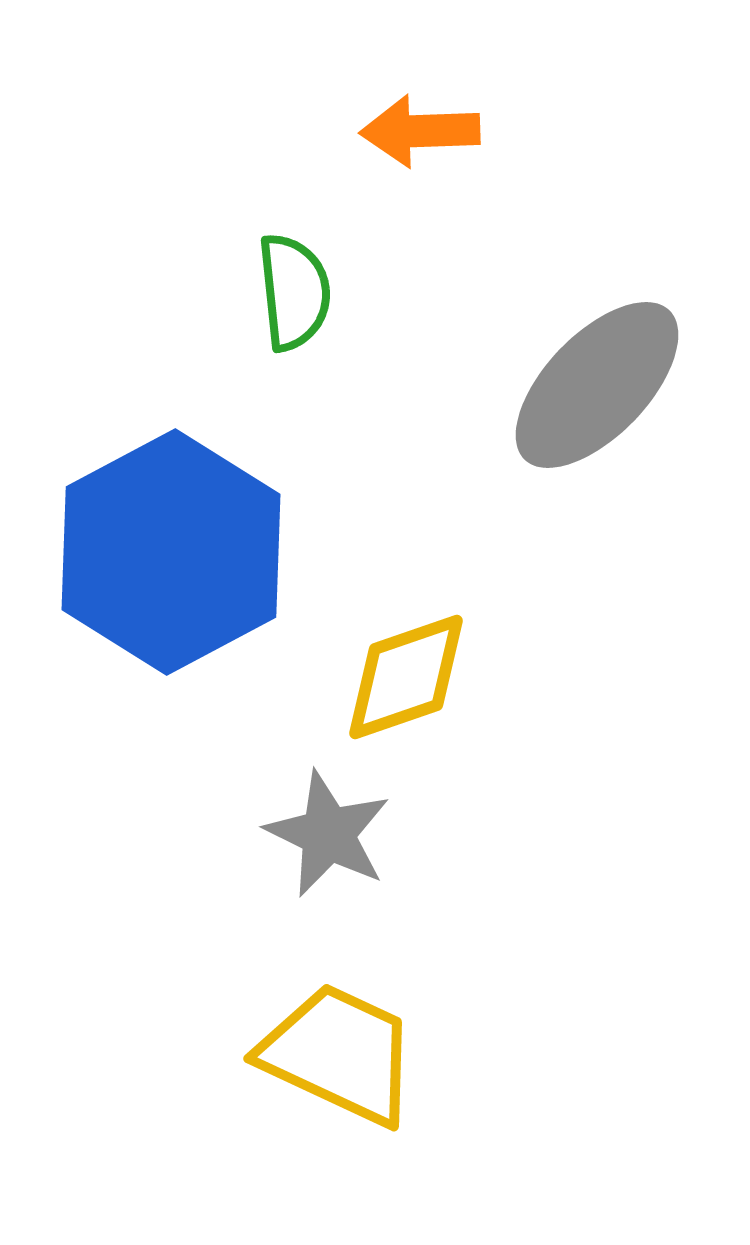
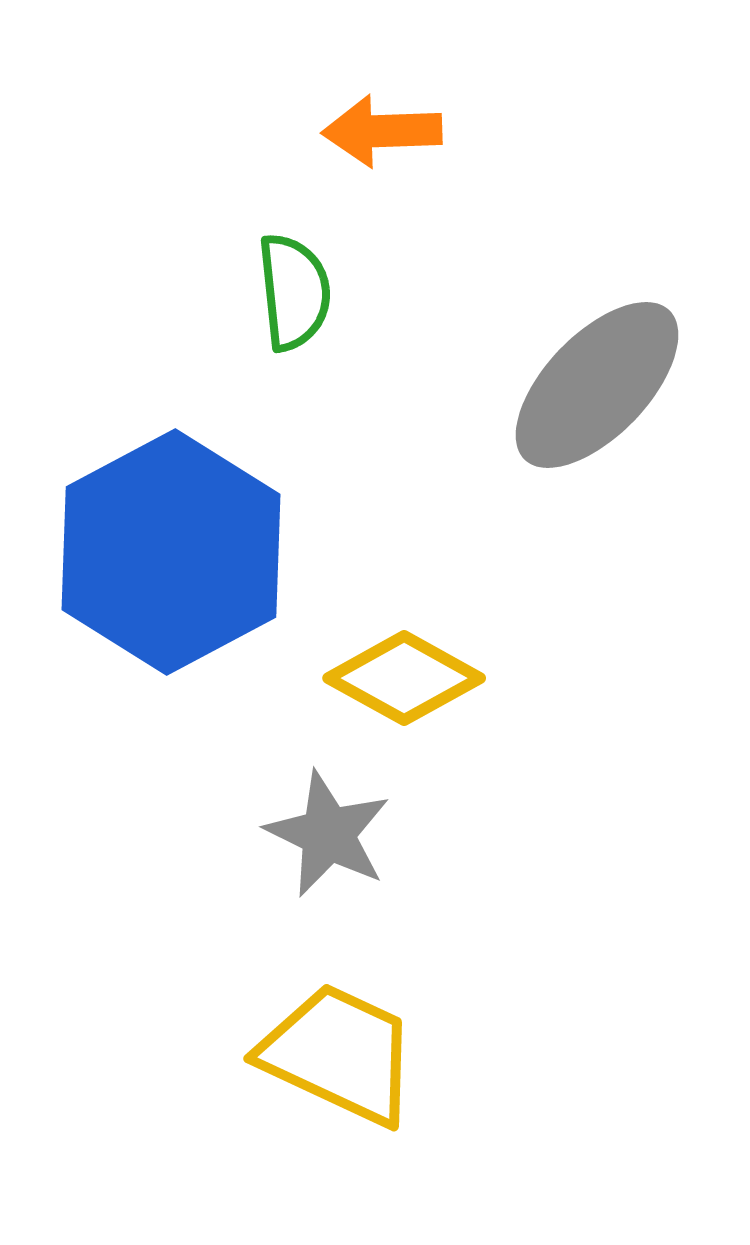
orange arrow: moved 38 px left
yellow diamond: moved 2 px left, 1 px down; rotated 48 degrees clockwise
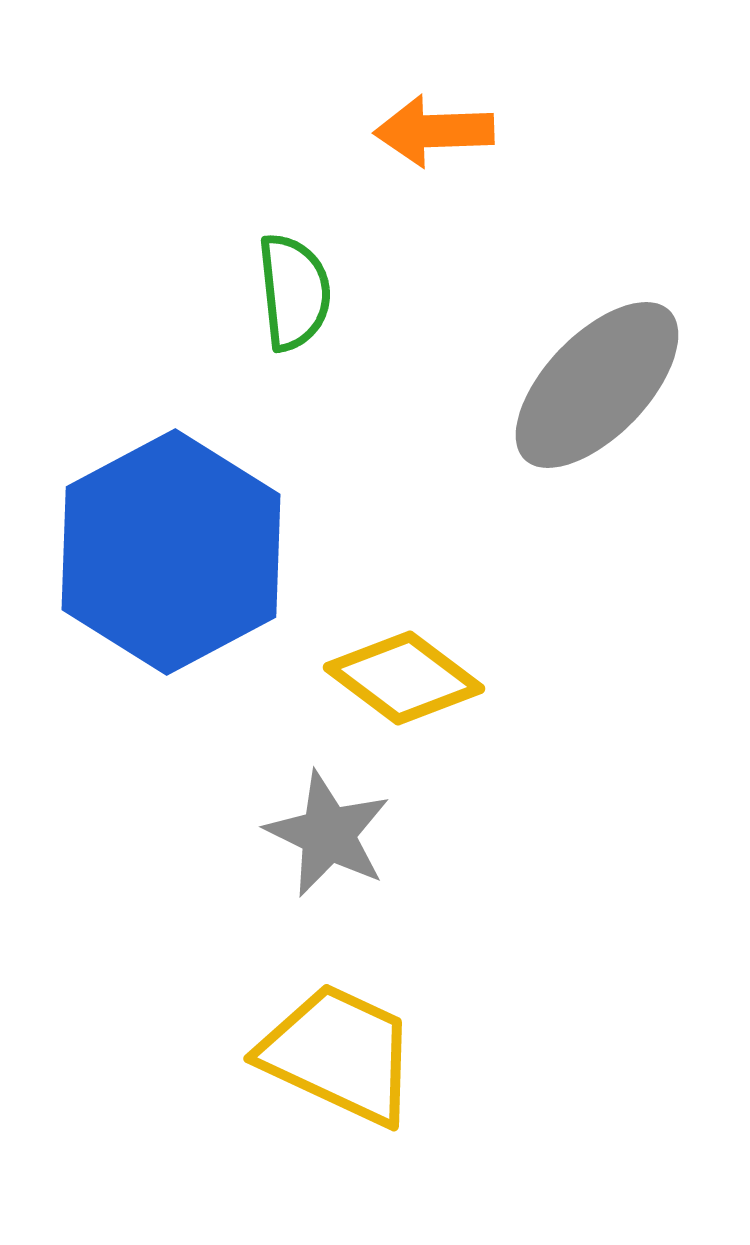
orange arrow: moved 52 px right
yellow diamond: rotated 8 degrees clockwise
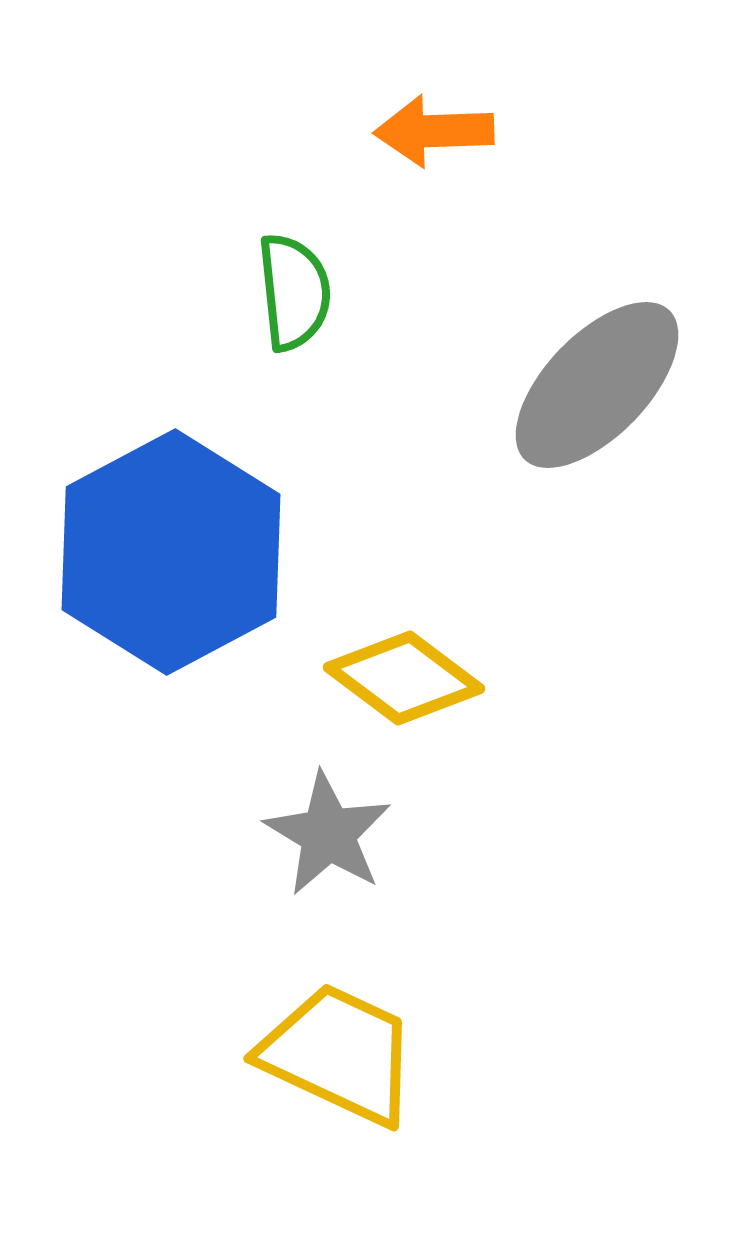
gray star: rotated 5 degrees clockwise
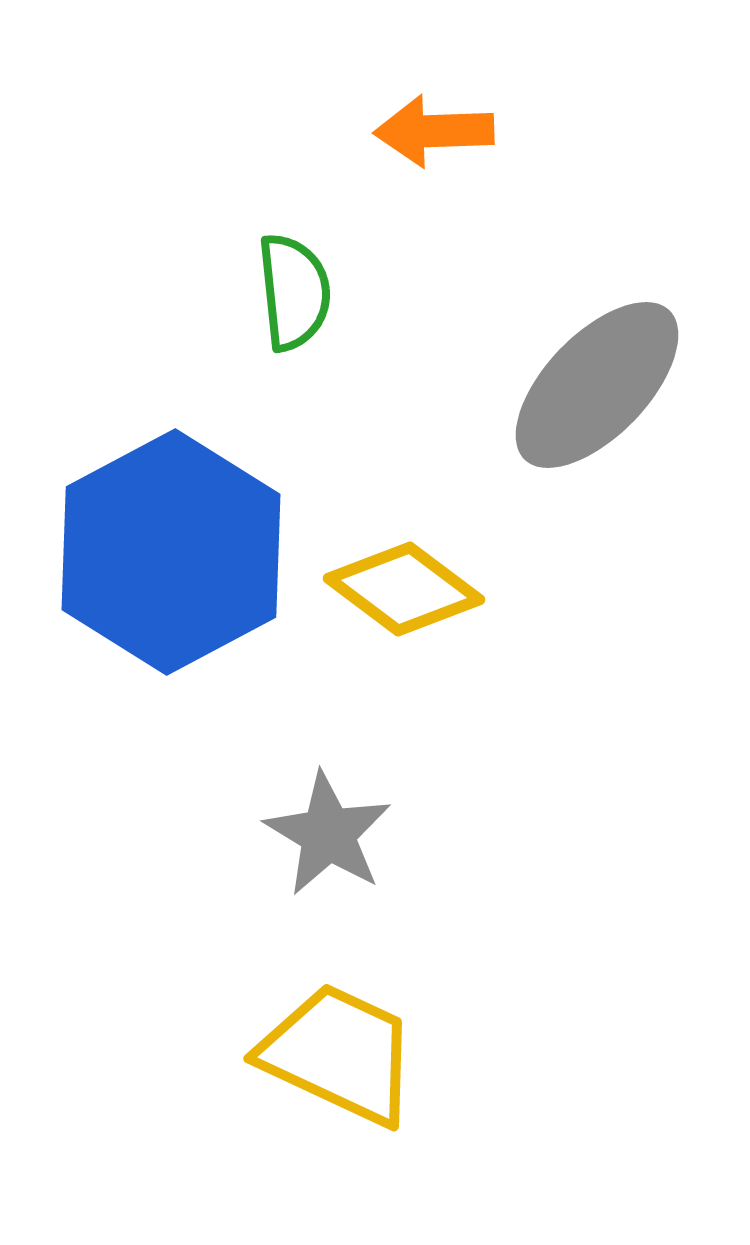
yellow diamond: moved 89 px up
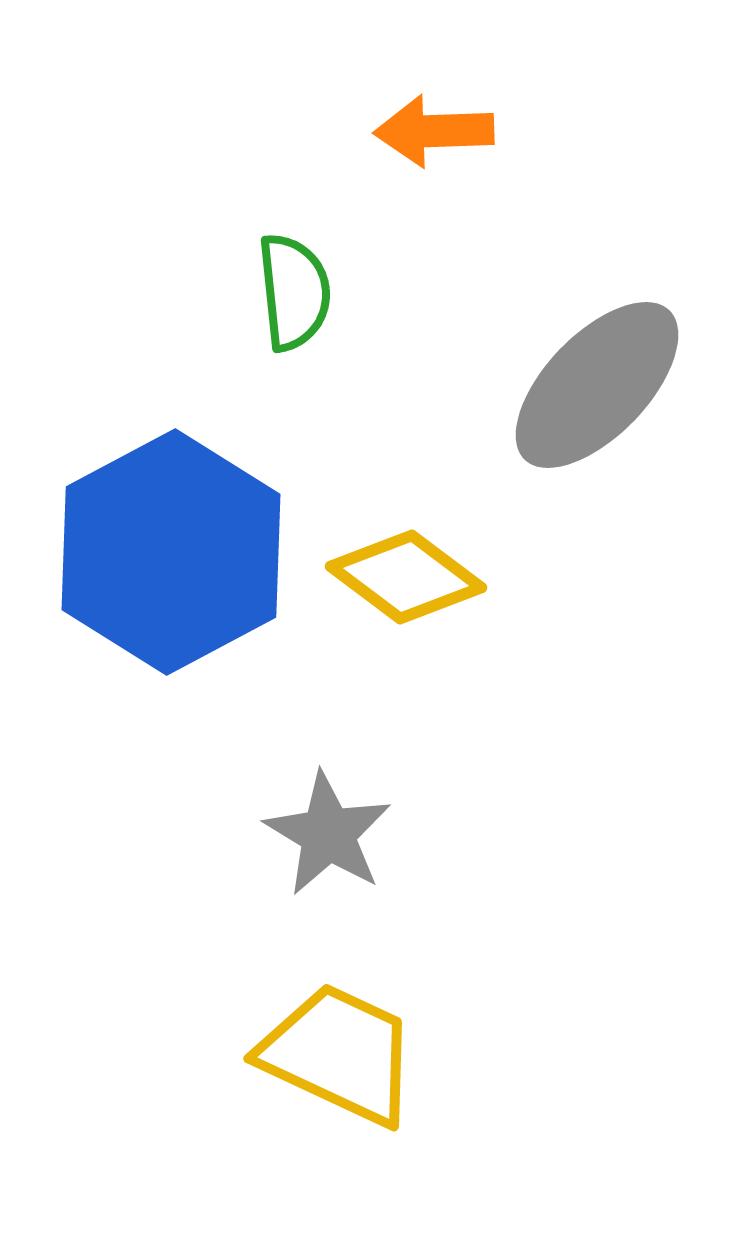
yellow diamond: moved 2 px right, 12 px up
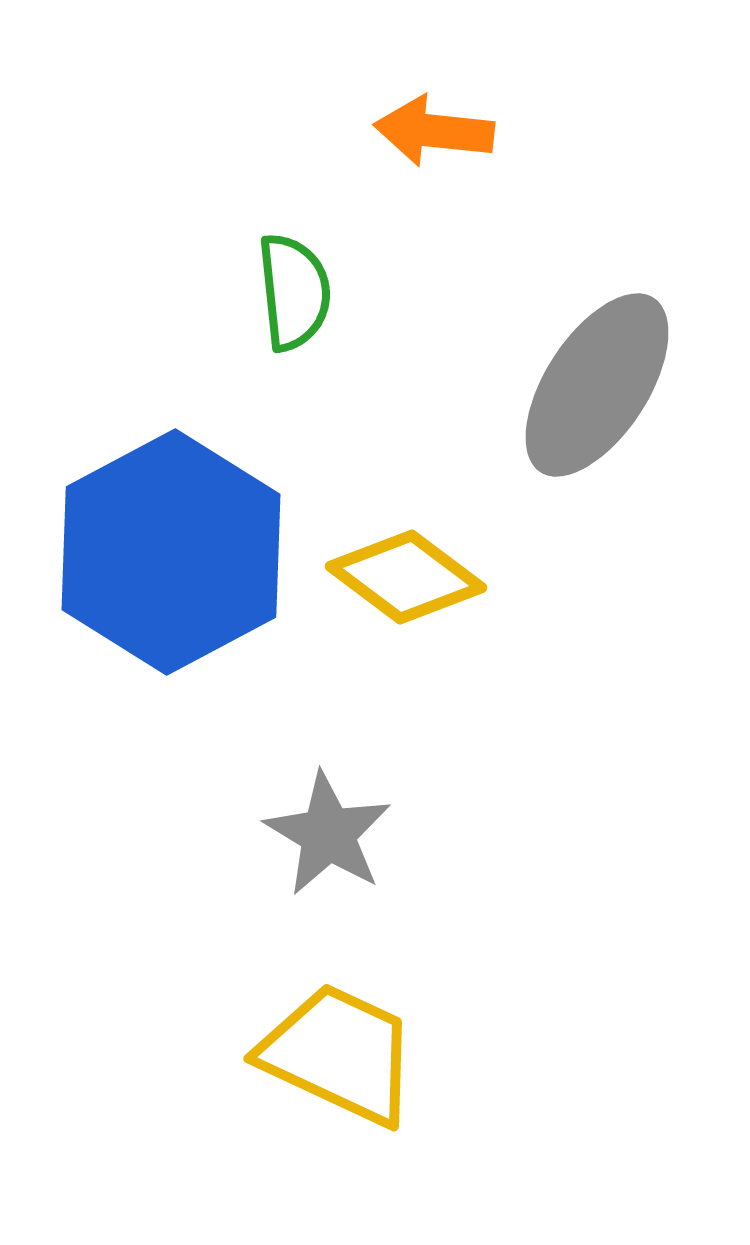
orange arrow: rotated 8 degrees clockwise
gray ellipse: rotated 11 degrees counterclockwise
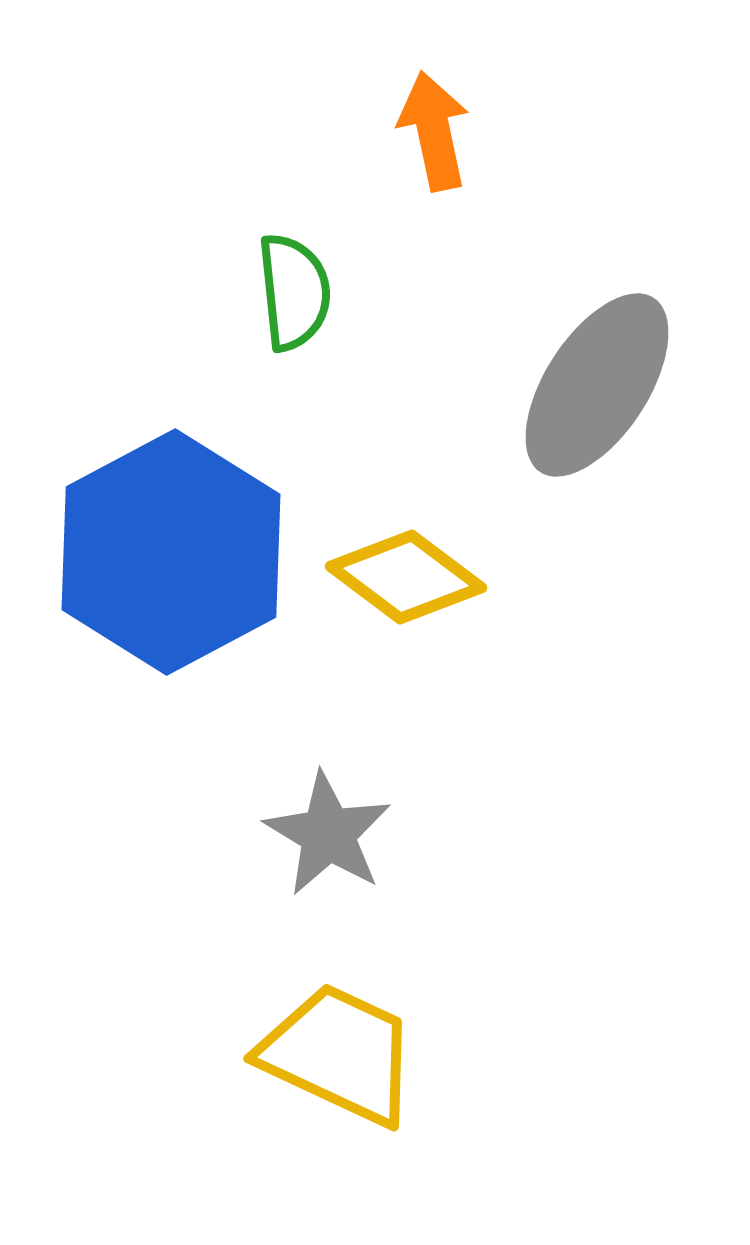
orange arrow: rotated 72 degrees clockwise
